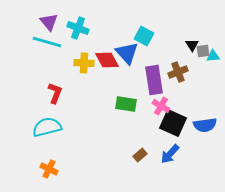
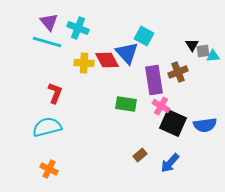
blue arrow: moved 9 px down
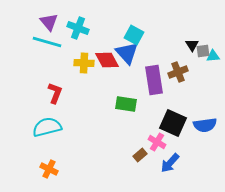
cyan square: moved 10 px left, 1 px up
pink cross: moved 4 px left, 36 px down
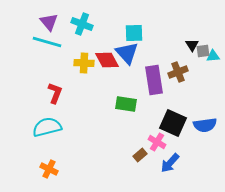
cyan cross: moved 4 px right, 4 px up
cyan square: moved 2 px up; rotated 30 degrees counterclockwise
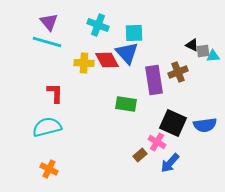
cyan cross: moved 16 px right, 1 px down
black triangle: rotated 32 degrees counterclockwise
red L-shape: rotated 20 degrees counterclockwise
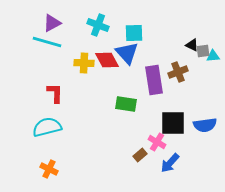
purple triangle: moved 3 px right, 1 px down; rotated 42 degrees clockwise
black square: rotated 24 degrees counterclockwise
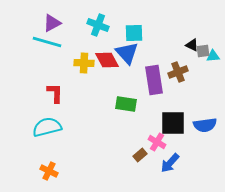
orange cross: moved 2 px down
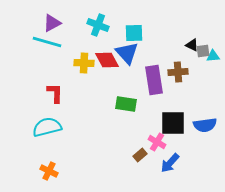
brown cross: rotated 18 degrees clockwise
